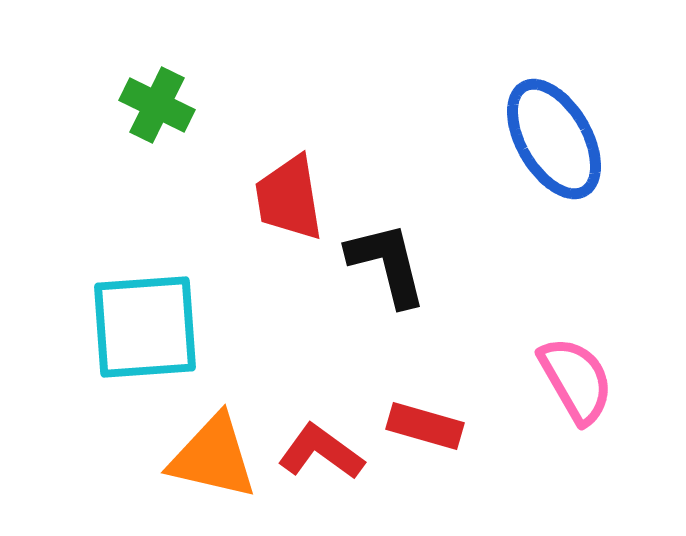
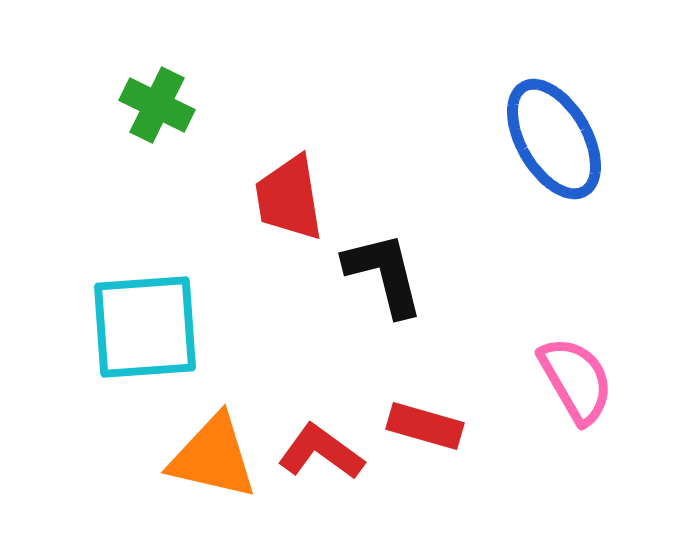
black L-shape: moved 3 px left, 10 px down
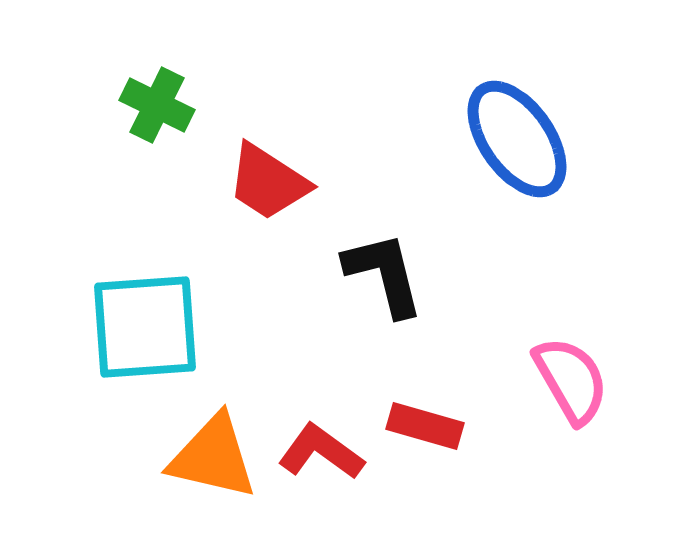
blue ellipse: moved 37 px left; rotated 5 degrees counterclockwise
red trapezoid: moved 21 px left, 16 px up; rotated 48 degrees counterclockwise
pink semicircle: moved 5 px left
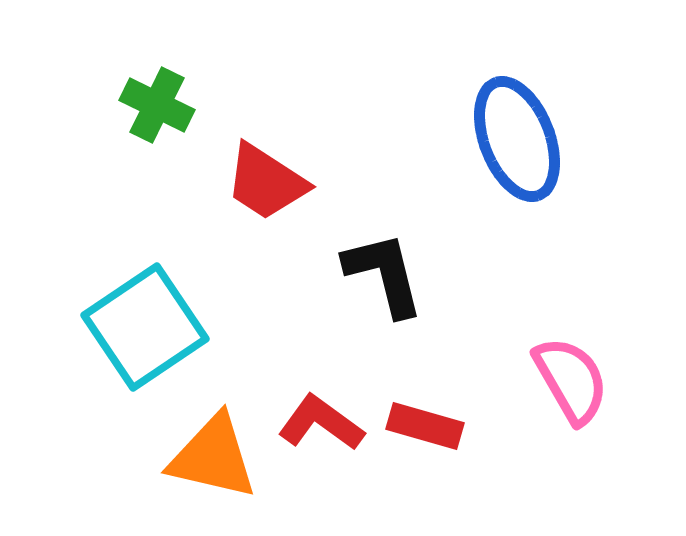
blue ellipse: rotated 14 degrees clockwise
red trapezoid: moved 2 px left
cyan square: rotated 30 degrees counterclockwise
red L-shape: moved 29 px up
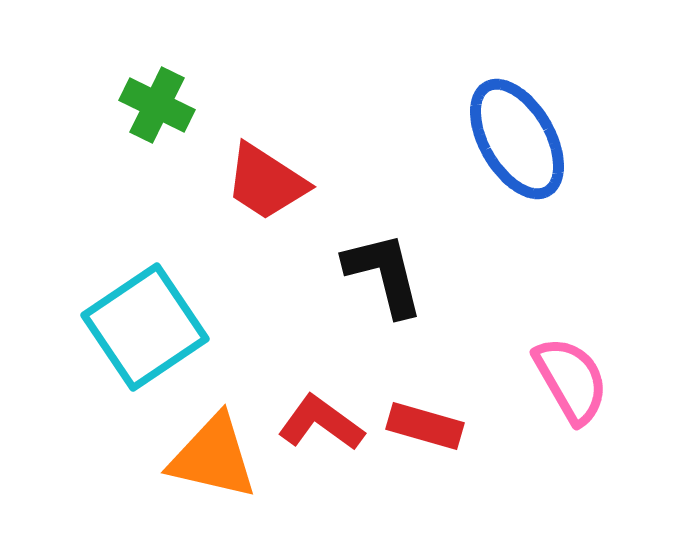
blue ellipse: rotated 9 degrees counterclockwise
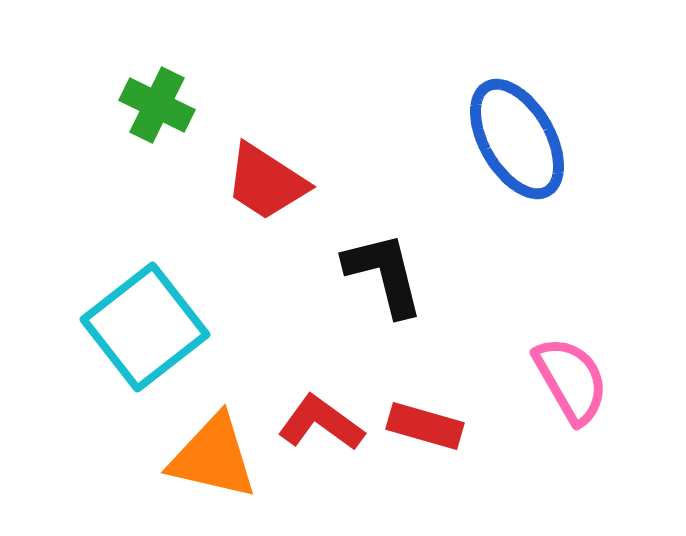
cyan square: rotated 4 degrees counterclockwise
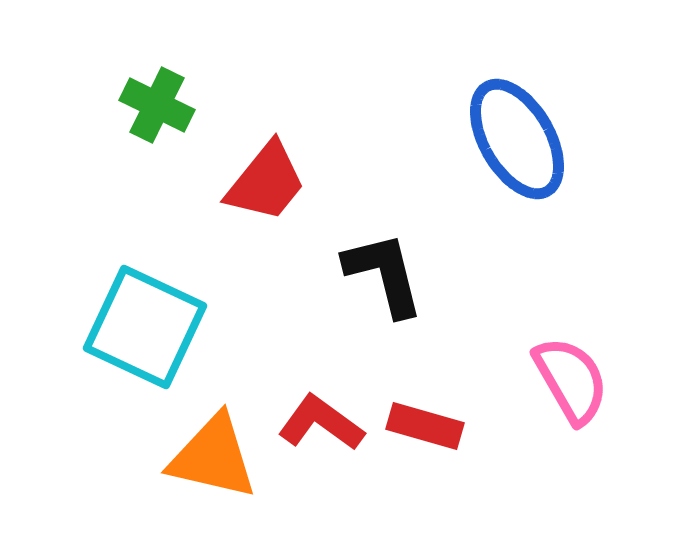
red trapezoid: rotated 84 degrees counterclockwise
cyan square: rotated 27 degrees counterclockwise
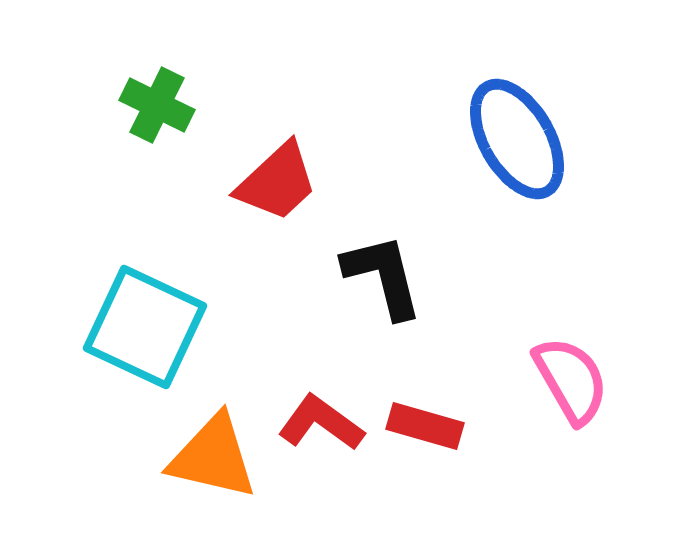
red trapezoid: moved 11 px right; rotated 8 degrees clockwise
black L-shape: moved 1 px left, 2 px down
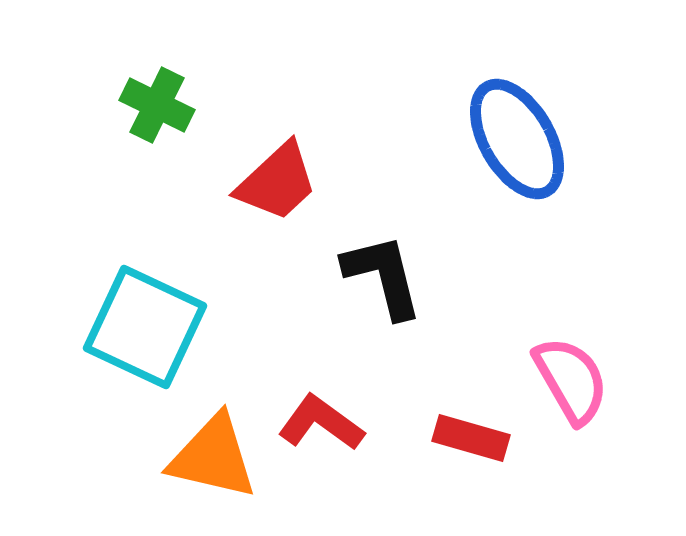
red rectangle: moved 46 px right, 12 px down
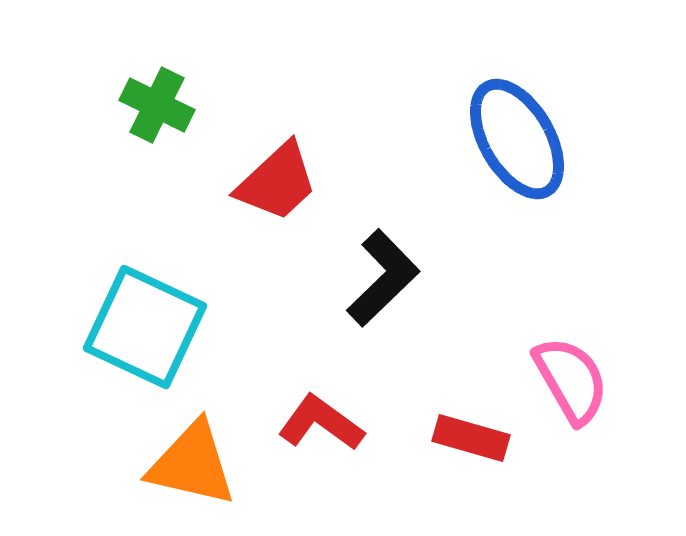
black L-shape: moved 2 px down; rotated 60 degrees clockwise
orange triangle: moved 21 px left, 7 px down
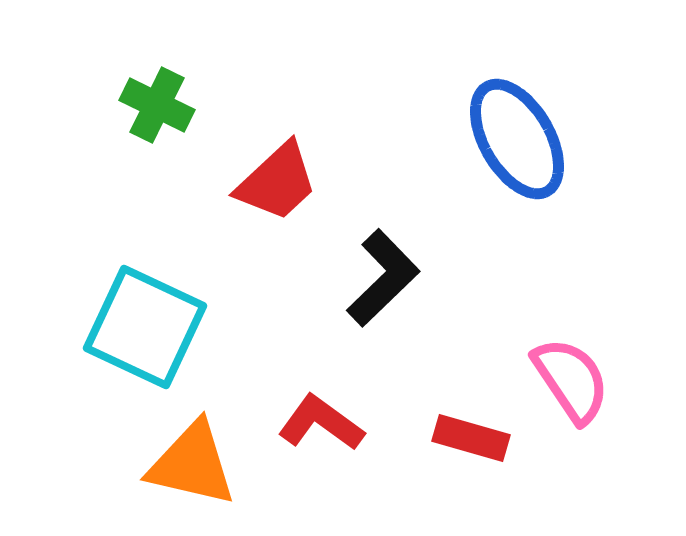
pink semicircle: rotated 4 degrees counterclockwise
